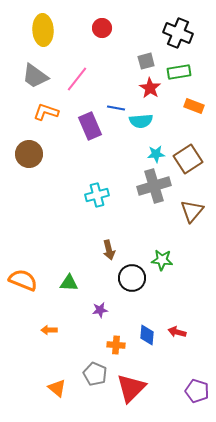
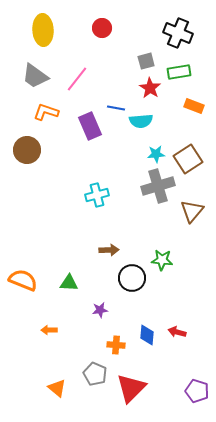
brown circle: moved 2 px left, 4 px up
gray cross: moved 4 px right
brown arrow: rotated 78 degrees counterclockwise
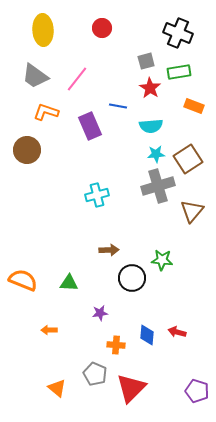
blue line: moved 2 px right, 2 px up
cyan semicircle: moved 10 px right, 5 px down
purple star: moved 3 px down
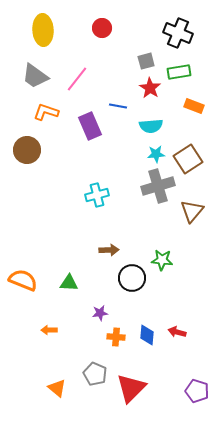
orange cross: moved 8 px up
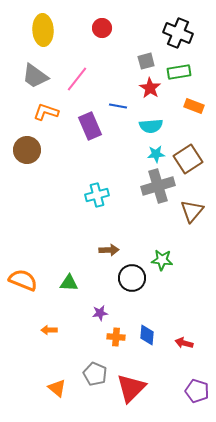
red arrow: moved 7 px right, 11 px down
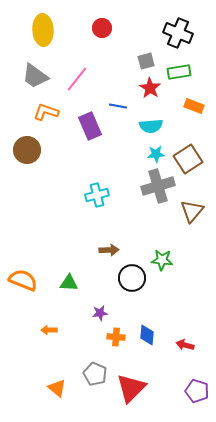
red arrow: moved 1 px right, 2 px down
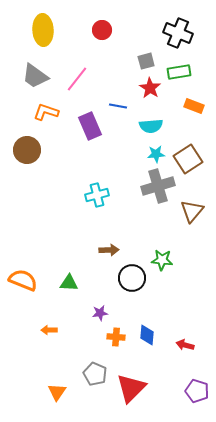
red circle: moved 2 px down
orange triangle: moved 4 px down; rotated 24 degrees clockwise
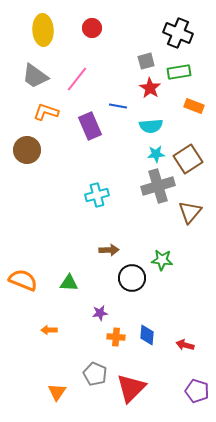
red circle: moved 10 px left, 2 px up
brown triangle: moved 2 px left, 1 px down
